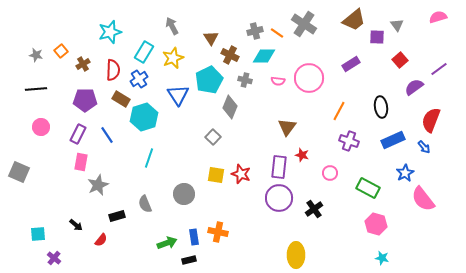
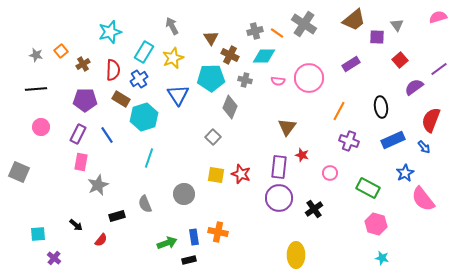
cyan pentagon at (209, 80): moved 2 px right, 2 px up; rotated 24 degrees clockwise
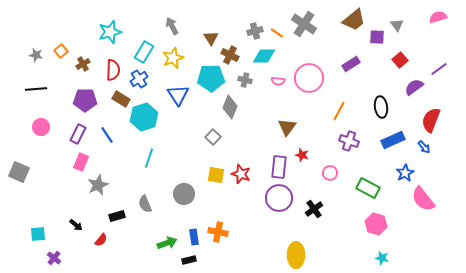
pink rectangle at (81, 162): rotated 12 degrees clockwise
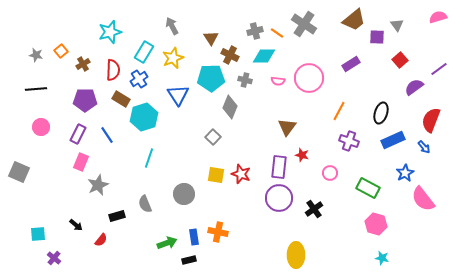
black ellipse at (381, 107): moved 6 px down; rotated 25 degrees clockwise
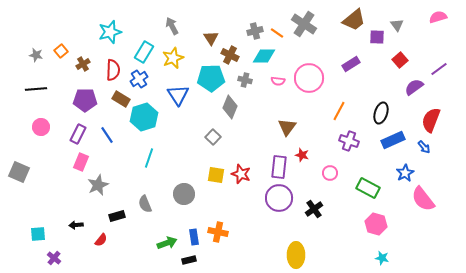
black arrow at (76, 225): rotated 136 degrees clockwise
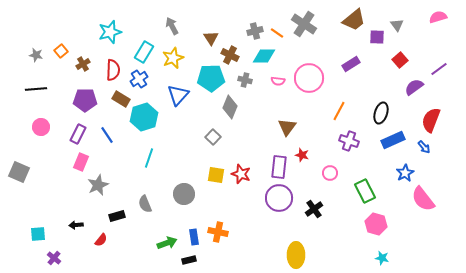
blue triangle at (178, 95): rotated 15 degrees clockwise
green rectangle at (368, 188): moved 3 px left, 3 px down; rotated 35 degrees clockwise
